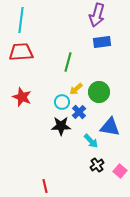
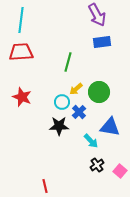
purple arrow: rotated 45 degrees counterclockwise
black star: moved 2 px left
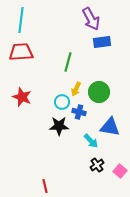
purple arrow: moved 6 px left, 4 px down
yellow arrow: rotated 24 degrees counterclockwise
blue cross: rotated 32 degrees counterclockwise
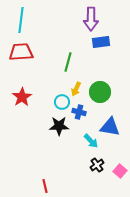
purple arrow: rotated 30 degrees clockwise
blue rectangle: moved 1 px left
green circle: moved 1 px right
red star: rotated 18 degrees clockwise
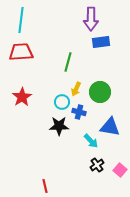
pink square: moved 1 px up
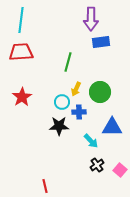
blue cross: rotated 16 degrees counterclockwise
blue triangle: moved 2 px right; rotated 10 degrees counterclockwise
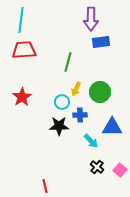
red trapezoid: moved 3 px right, 2 px up
blue cross: moved 1 px right, 3 px down
black cross: moved 2 px down; rotated 16 degrees counterclockwise
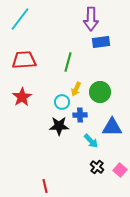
cyan line: moved 1 px left, 1 px up; rotated 30 degrees clockwise
red trapezoid: moved 10 px down
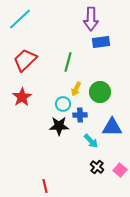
cyan line: rotated 10 degrees clockwise
red trapezoid: moved 1 px right; rotated 40 degrees counterclockwise
cyan circle: moved 1 px right, 2 px down
